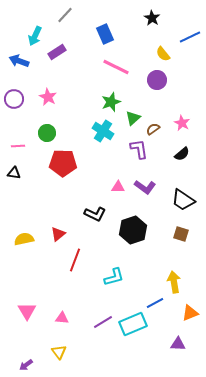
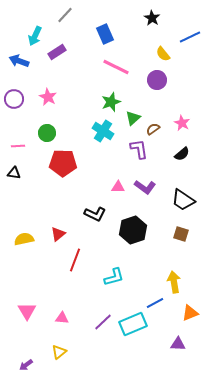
purple line at (103, 322): rotated 12 degrees counterclockwise
yellow triangle at (59, 352): rotated 28 degrees clockwise
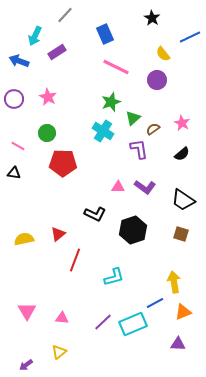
pink line at (18, 146): rotated 32 degrees clockwise
orange triangle at (190, 313): moved 7 px left, 1 px up
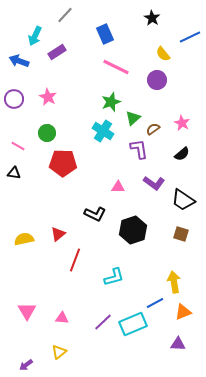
purple L-shape at (145, 187): moved 9 px right, 4 px up
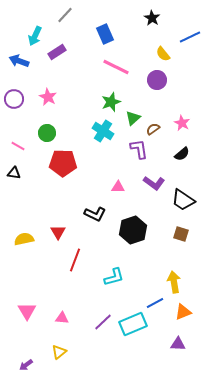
red triangle at (58, 234): moved 2 px up; rotated 21 degrees counterclockwise
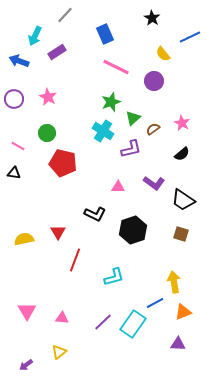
purple circle at (157, 80): moved 3 px left, 1 px down
purple L-shape at (139, 149): moved 8 px left; rotated 85 degrees clockwise
red pentagon at (63, 163): rotated 12 degrees clockwise
cyan rectangle at (133, 324): rotated 32 degrees counterclockwise
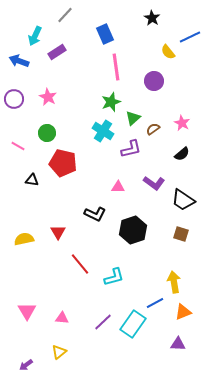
yellow semicircle at (163, 54): moved 5 px right, 2 px up
pink line at (116, 67): rotated 56 degrees clockwise
black triangle at (14, 173): moved 18 px right, 7 px down
red line at (75, 260): moved 5 px right, 4 px down; rotated 60 degrees counterclockwise
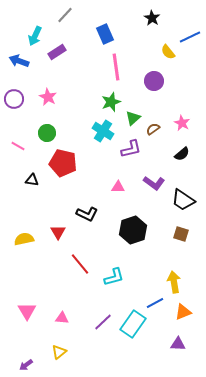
black L-shape at (95, 214): moved 8 px left
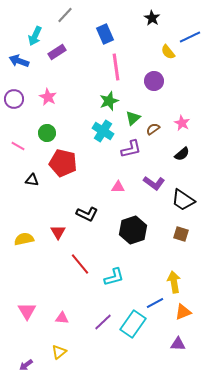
green star at (111, 102): moved 2 px left, 1 px up
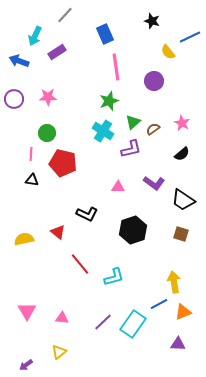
black star at (152, 18): moved 3 px down; rotated 14 degrees counterclockwise
pink star at (48, 97): rotated 30 degrees counterclockwise
green triangle at (133, 118): moved 4 px down
pink line at (18, 146): moved 13 px right, 8 px down; rotated 64 degrees clockwise
red triangle at (58, 232): rotated 21 degrees counterclockwise
blue line at (155, 303): moved 4 px right, 1 px down
